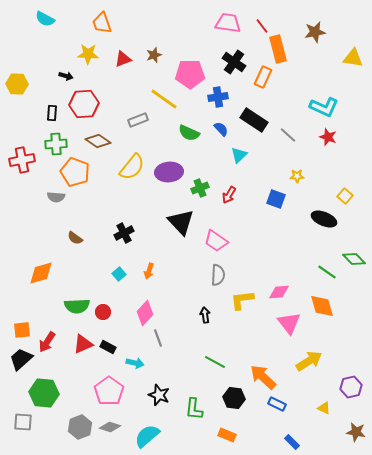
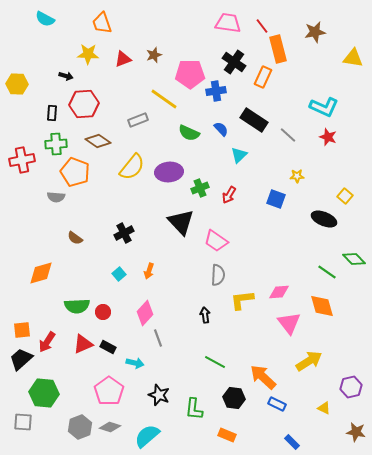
blue cross at (218, 97): moved 2 px left, 6 px up
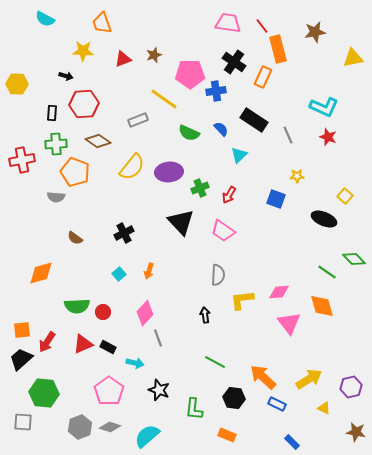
yellow star at (88, 54): moved 5 px left, 3 px up
yellow triangle at (353, 58): rotated 20 degrees counterclockwise
gray line at (288, 135): rotated 24 degrees clockwise
pink trapezoid at (216, 241): moved 7 px right, 10 px up
yellow arrow at (309, 361): moved 18 px down
black star at (159, 395): moved 5 px up
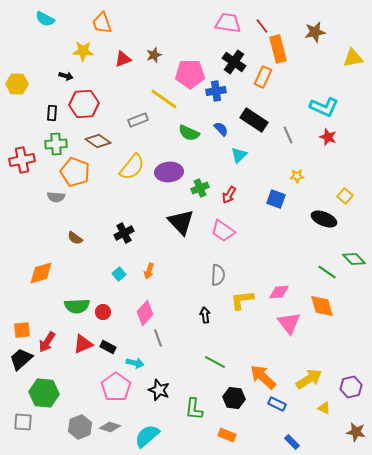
pink pentagon at (109, 391): moved 7 px right, 4 px up
